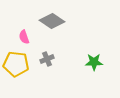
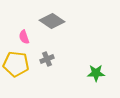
green star: moved 2 px right, 11 px down
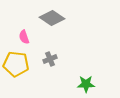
gray diamond: moved 3 px up
gray cross: moved 3 px right
green star: moved 10 px left, 11 px down
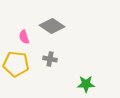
gray diamond: moved 8 px down
gray cross: rotated 32 degrees clockwise
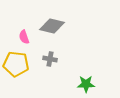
gray diamond: rotated 20 degrees counterclockwise
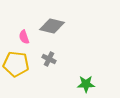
gray cross: moved 1 px left; rotated 16 degrees clockwise
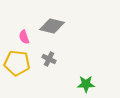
yellow pentagon: moved 1 px right, 1 px up
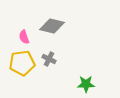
yellow pentagon: moved 5 px right; rotated 15 degrees counterclockwise
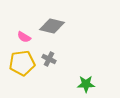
pink semicircle: rotated 40 degrees counterclockwise
